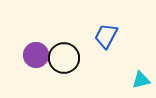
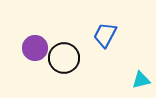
blue trapezoid: moved 1 px left, 1 px up
purple circle: moved 1 px left, 7 px up
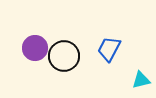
blue trapezoid: moved 4 px right, 14 px down
black circle: moved 2 px up
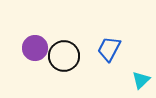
cyan triangle: rotated 30 degrees counterclockwise
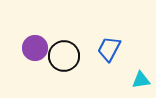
cyan triangle: rotated 36 degrees clockwise
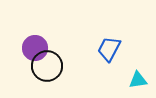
black circle: moved 17 px left, 10 px down
cyan triangle: moved 3 px left
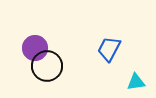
cyan triangle: moved 2 px left, 2 px down
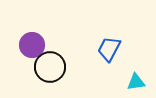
purple circle: moved 3 px left, 3 px up
black circle: moved 3 px right, 1 px down
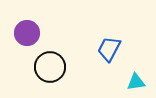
purple circle: moved 5 px left, 12 px up
